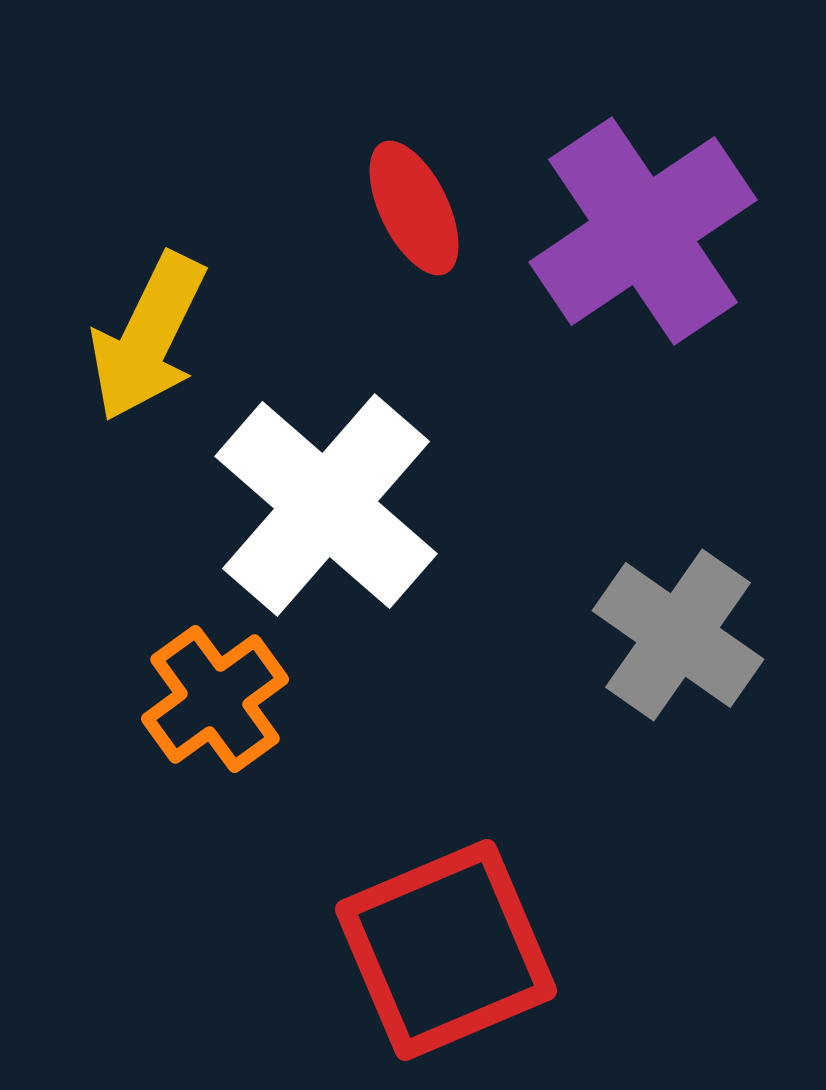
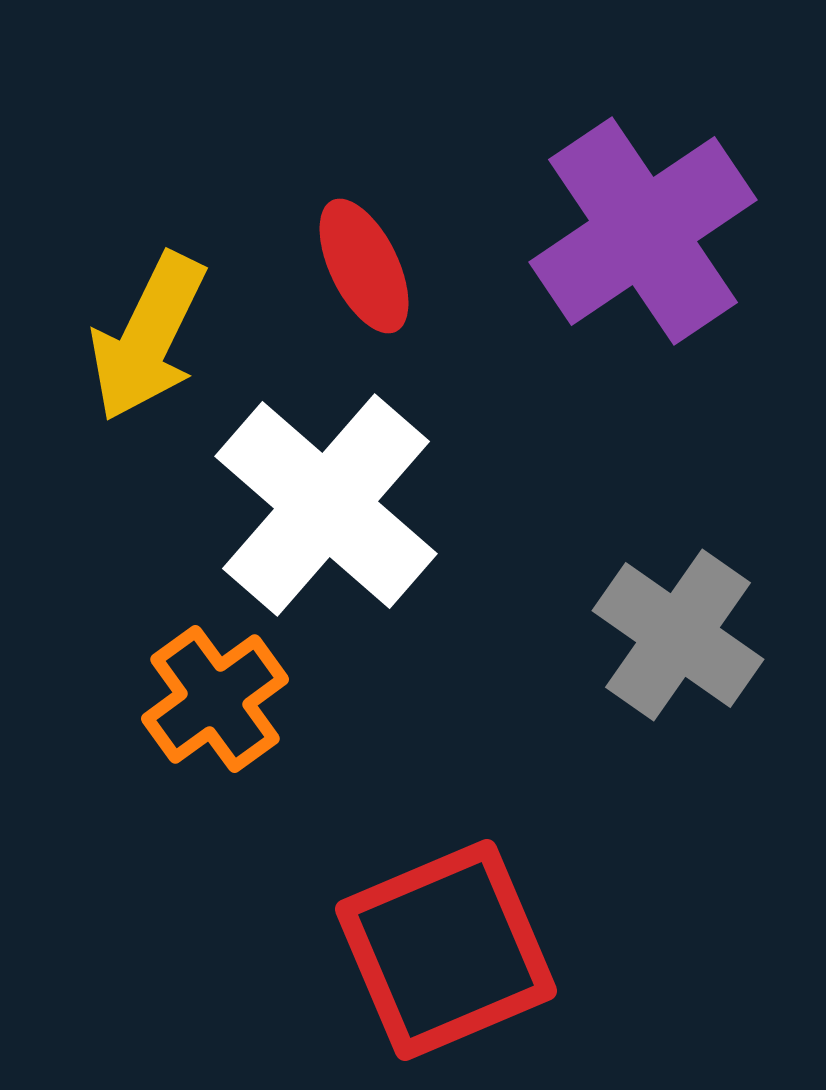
red ellipse: moved 50 px left, 58 px down
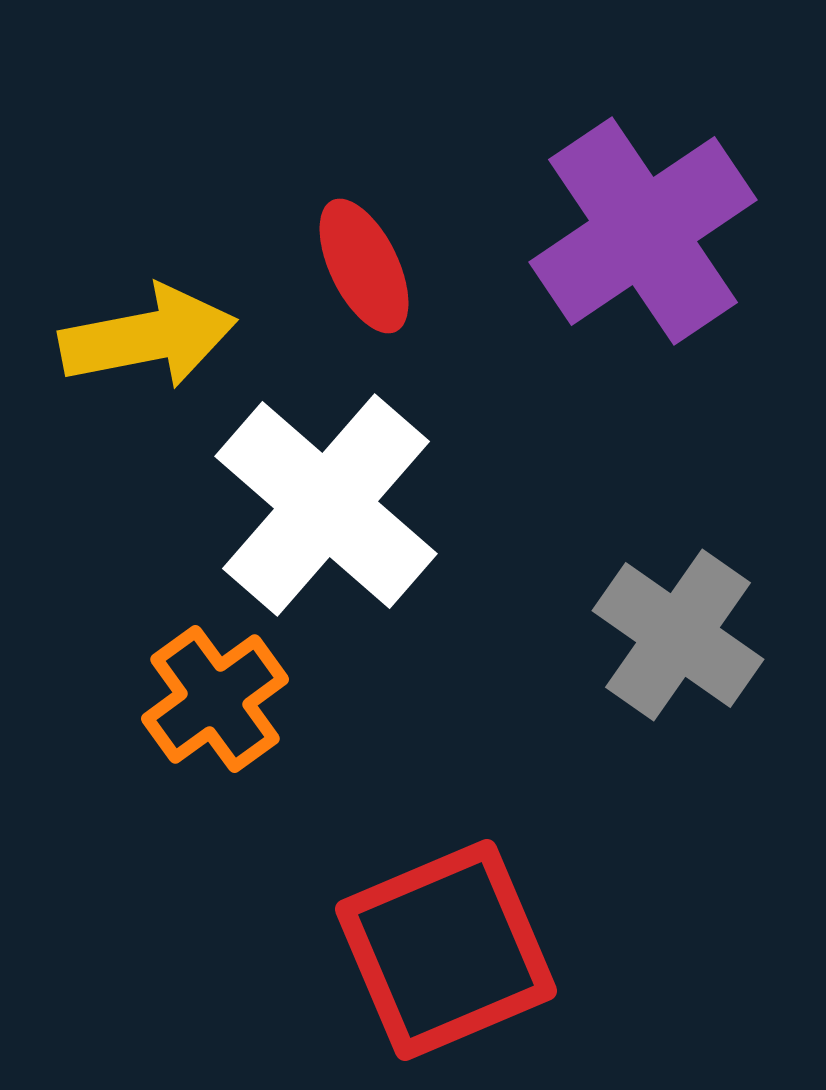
yellow arrow: rotated 127 degrees counterclockwise
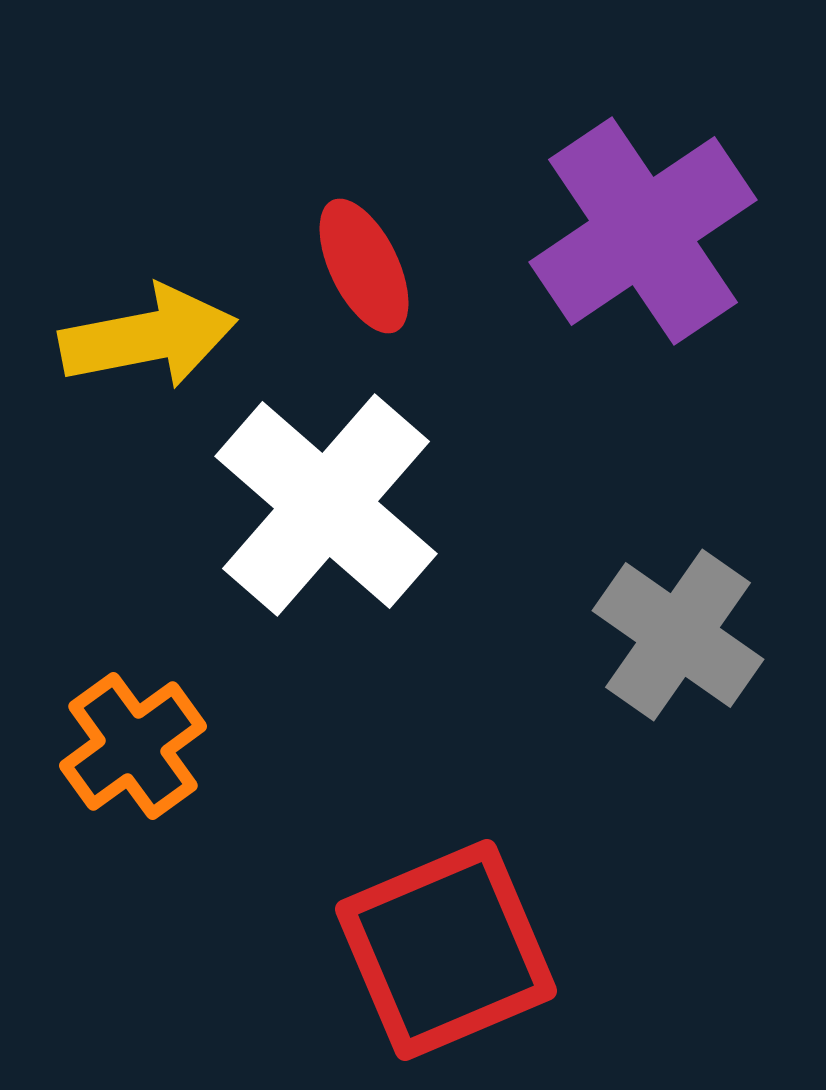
orange cross: moved 82 px left, 47 px down
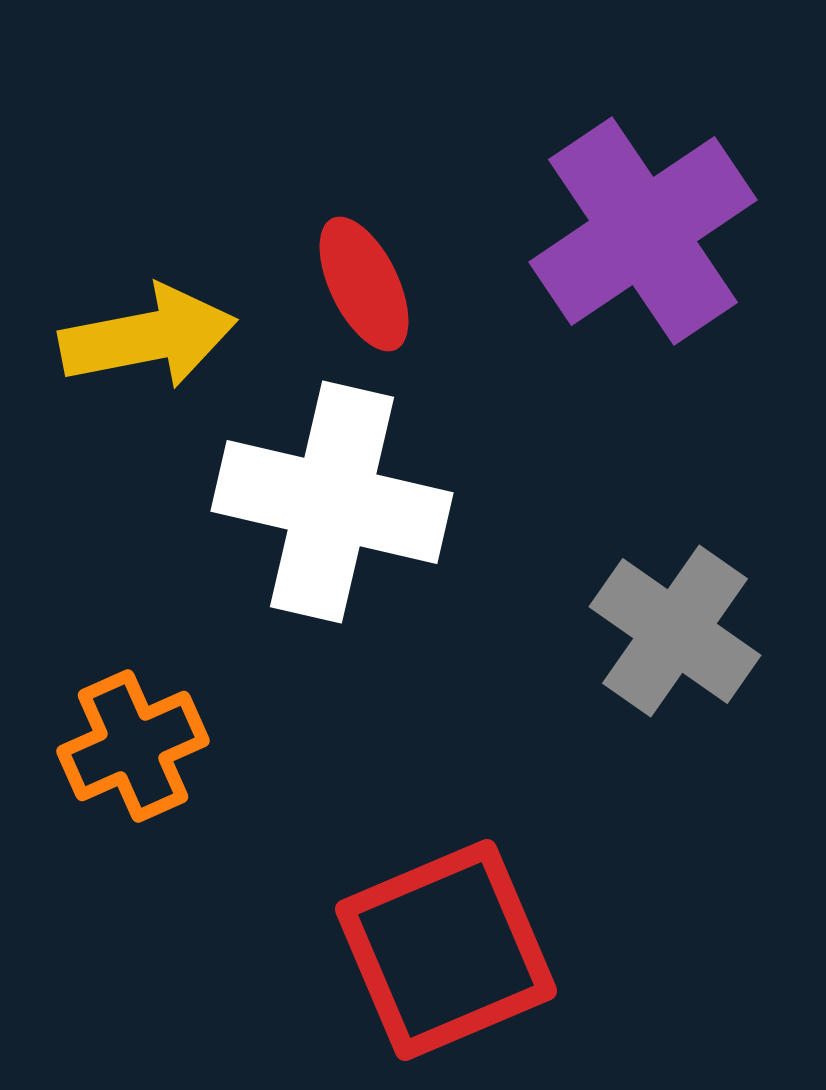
red ellipse: moved 18 px down
white cross: moved 6 px right, 3 px up; rotated 28 degrees counterclockwise
gray cross: moved 3 px left, 4 px up
orange cross: rotated 12 degrees clockwise
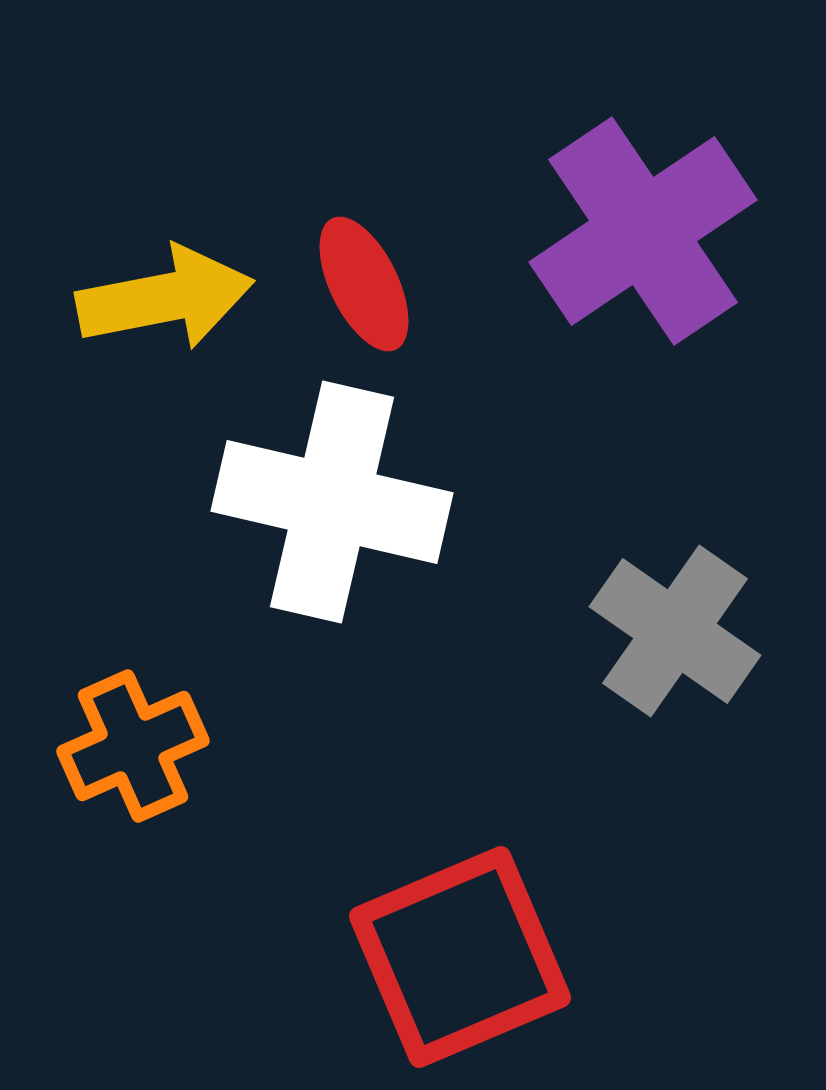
yellow arrow: moved 17 px right, 39 px up
red square: moved 14 px right, 7 px down
